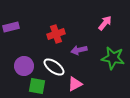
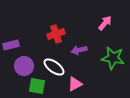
purple rectangle: moved 18 px down
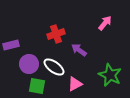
purple arrow: rotated 49 degrees clockwise
green star: moved 3 px left, 17 px down; rotated 15 degrees clockwise
purple circle: moved 5 px right, 2 px up
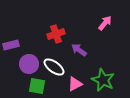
green star: moved 7 px left, 5 px down
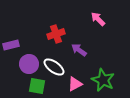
pink arrow: moved 7 px left, 4 px up; rotated 84 degrees counterclockwise
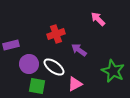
green star: moved 10 px right, 9 px up
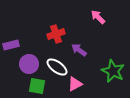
pink arrow: moved 2 px up
white ellipse: moved 3 px right
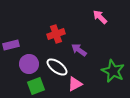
pink arrow: moved 2 px right
green square: moved 1 px left; rotated 30 degrees counterclockwise
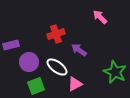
purple circle: moved 2 px up
green star: moved 2 px right, 1 px down
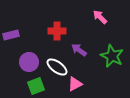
red cross: moved 1 px right, 3 px up; rotated 18 degrees clockwise
purple rectangle: moved 10 px up
green star: moved 3 px left, 16 px up
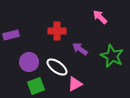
purple arrow: moved 1 px right, 1 px up
